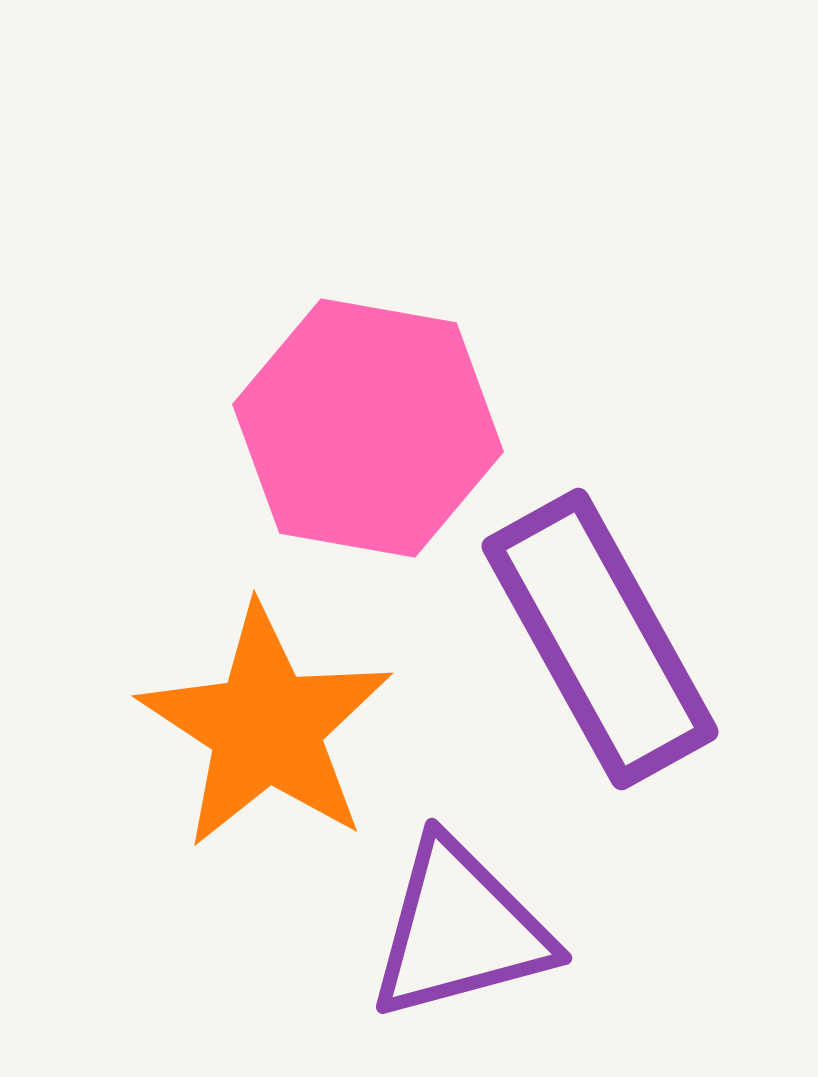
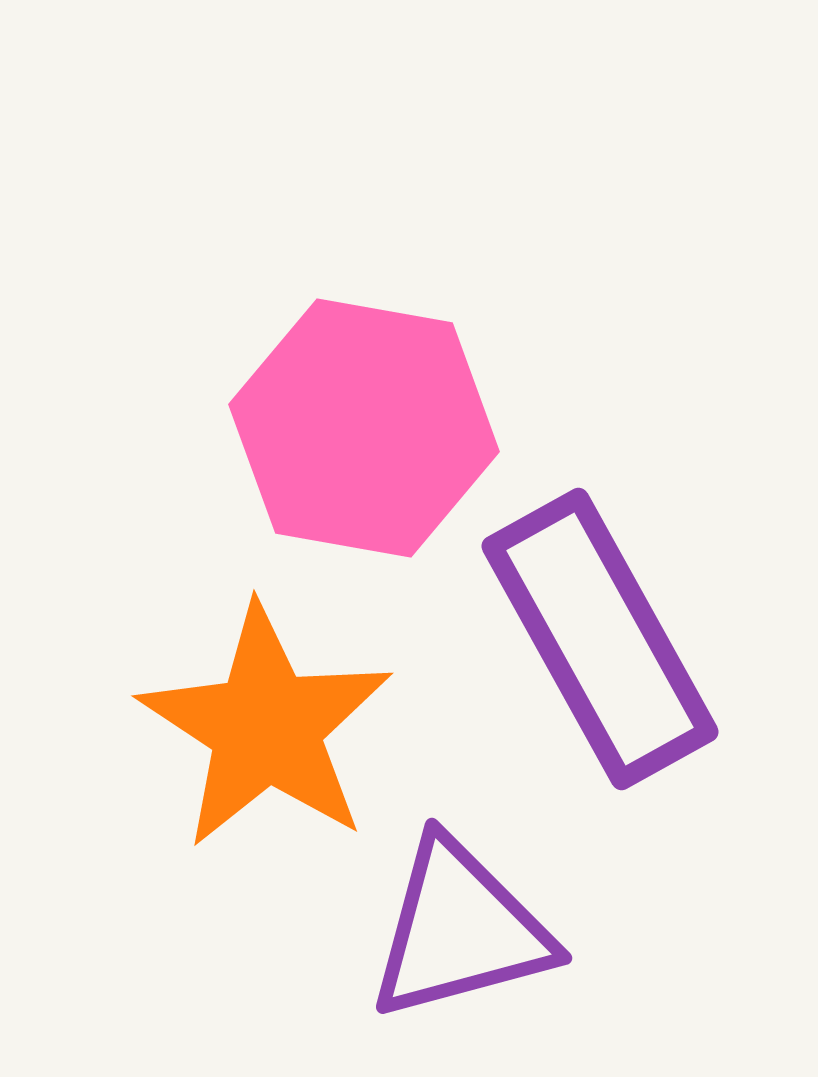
pink hexagon: moved 4 px left
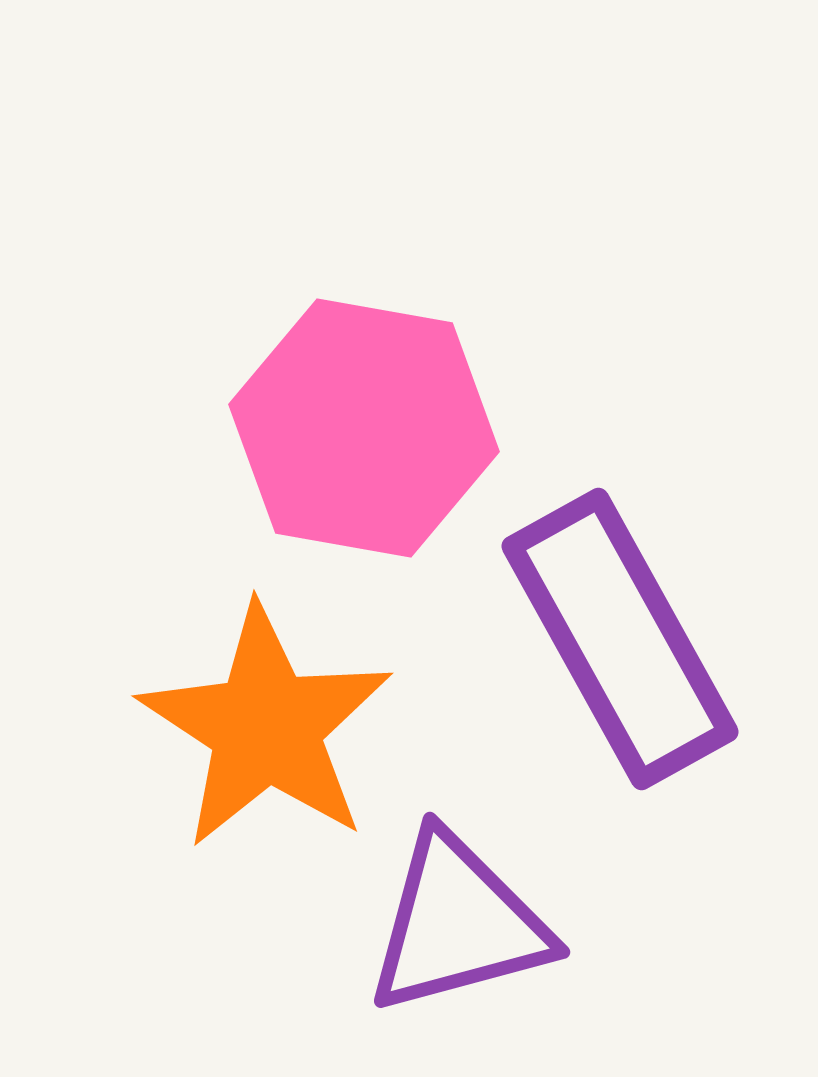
purple rectangle: moved 20 px right
purple triangle: moved 2 px left, 6 px up
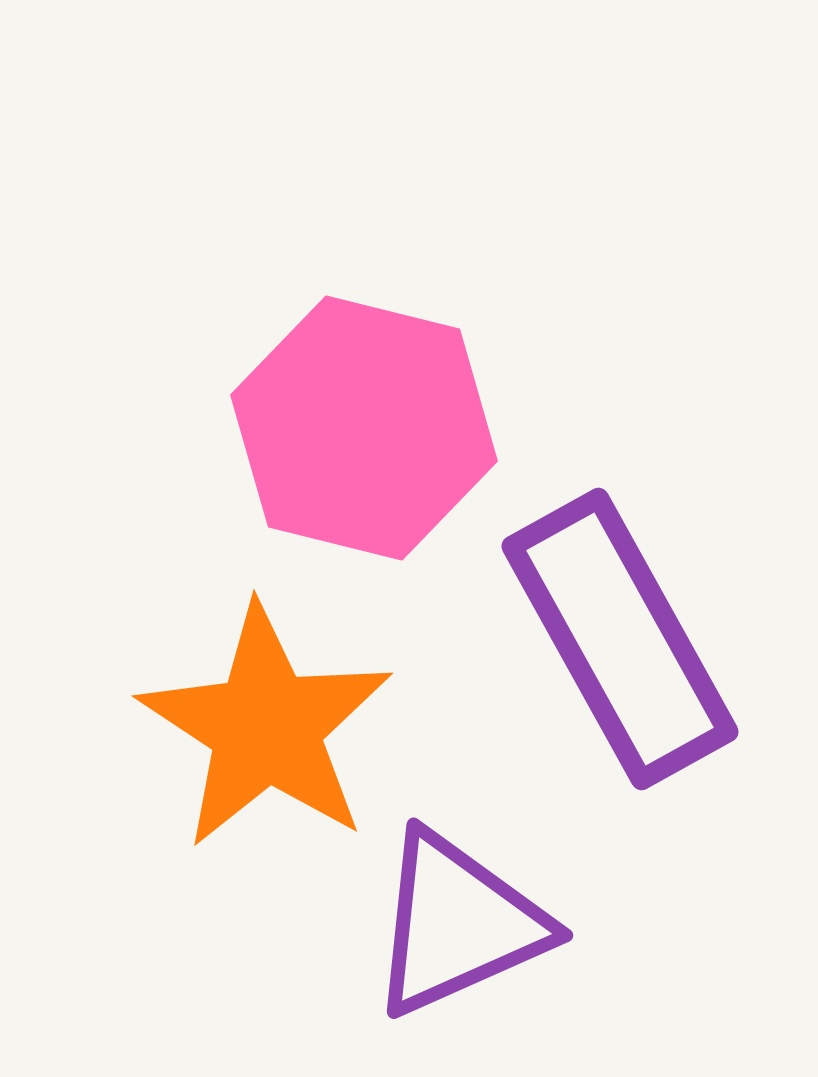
pink hexagon: rotated 4 degrees clockwise
purple triangle: rotated 9 degrees counterclockwise
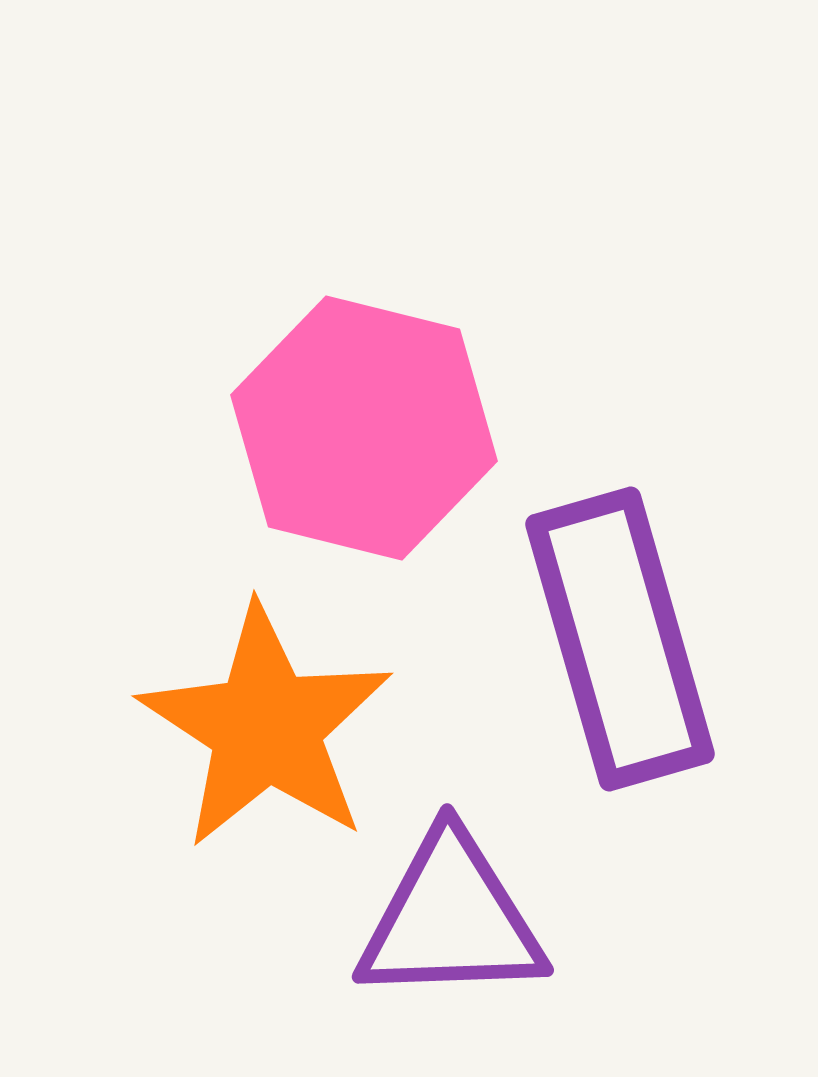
purple rectangle: rotated 13 degrees clockwise
purple triangle: moved 7 px left, 5 px up; rotated 22 degrees clockwise
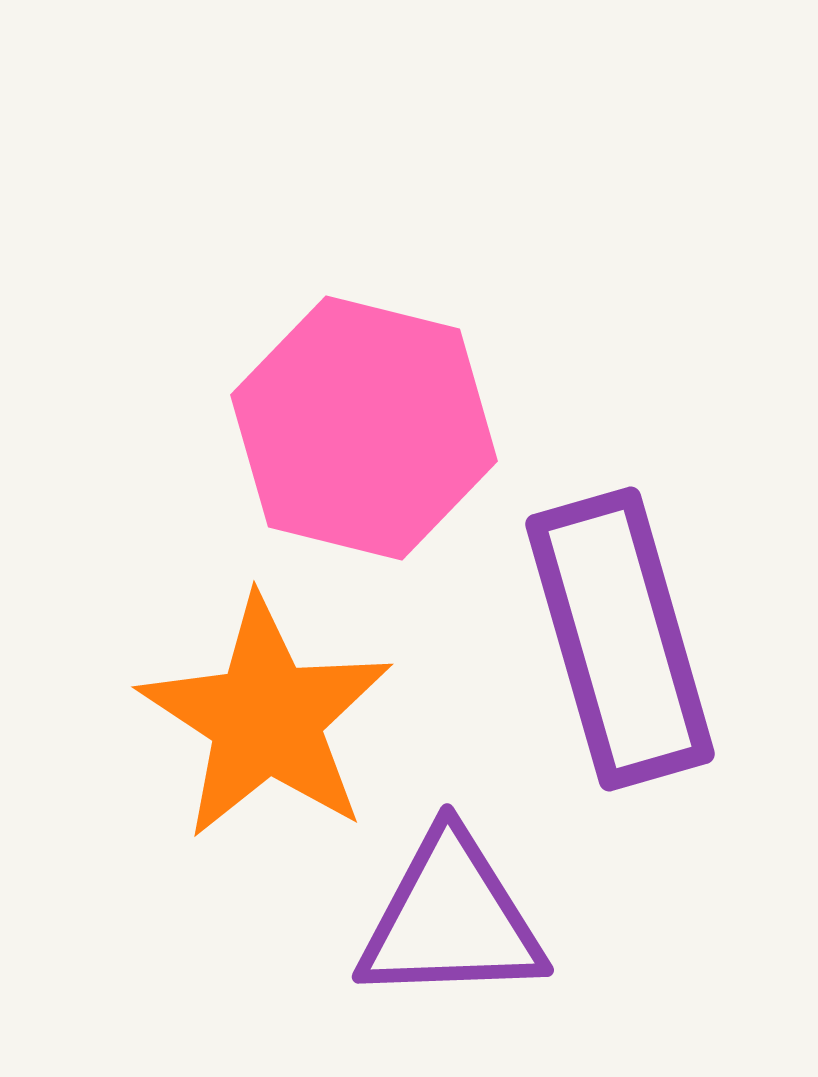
orange star: moved 9 px up
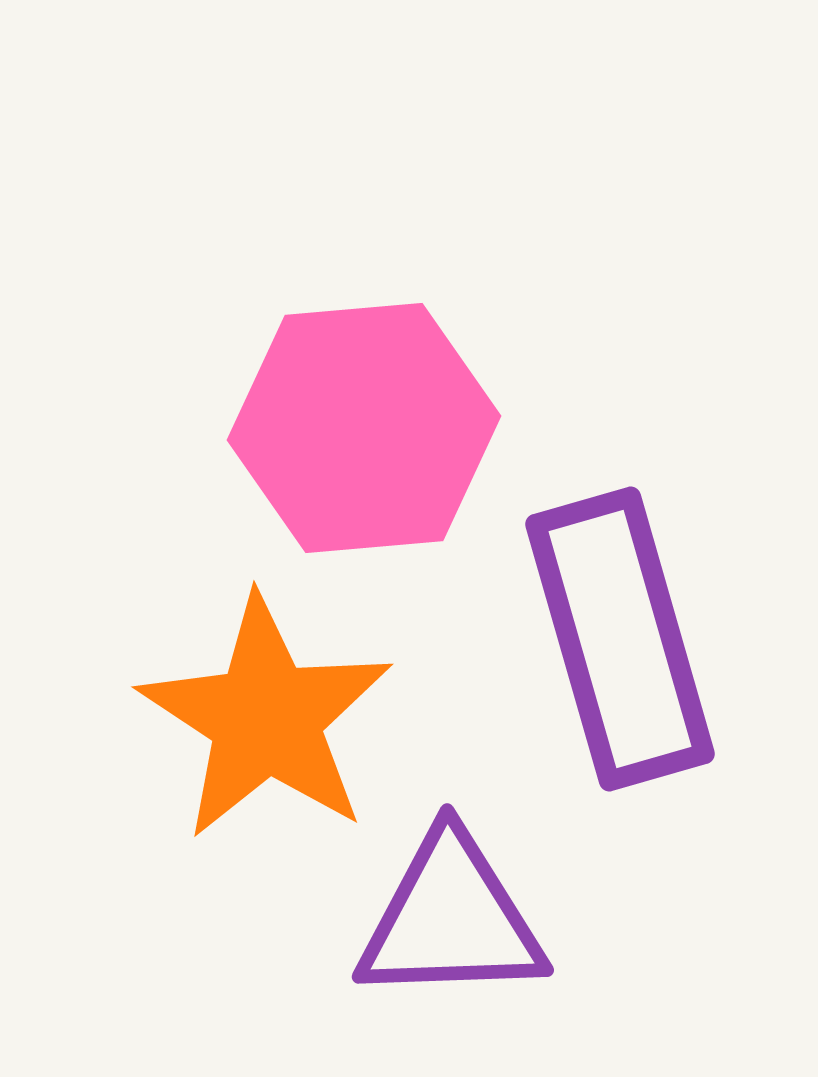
pink hexagon: rotated 19 degrees counterclockwise
